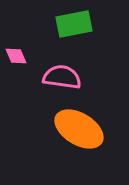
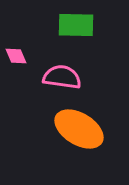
green rectangle: moved 2 px right, 1 px down; rotated 12 degrees clockwise
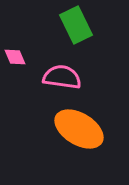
green rectangle: rotated 63 degrees clockwise
pink diamond: moved 1 px left, 1 px down
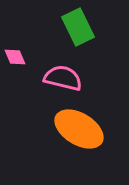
green rectangle: moved 2 px right, 2 px down
pink semicircle: moved 1 px right, 1 px down; rotated 6 degrees clockwise
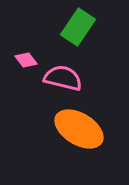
green rectangle: rotated 60 degrees clockwise
pink diamond: moved 11 px right, 3 px down; rotated 15 degrees counterclockwise
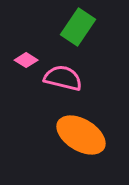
pink diamond: rotated 20 degrees counterclockwise
orange ellipse: moved 2 px right, 6 px down
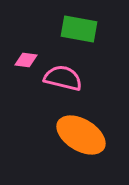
green rectangle: moved 1 px right, 2 px down; rotated 66 degrees clockwise
pink diamond: rotated 25 degrees counterclockwise
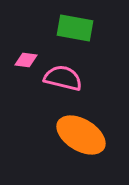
green rectangle: moved 4 px left, 1 px up
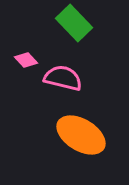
green rectangle: moved 1 px left, 5 px up; rotated 36 degrees clockwise
pink diamond: rotated 40 degrees clockwise
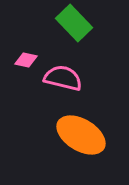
pink diamond: rotated 35 degrees counterclockwise
